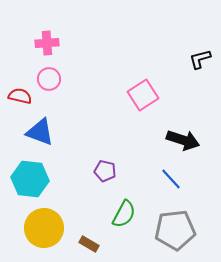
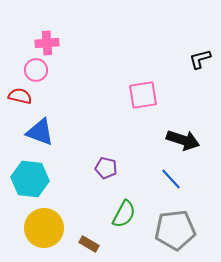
pink circle: moved 13 px left, 9 px up
pink square: rotated 24 degrees clockwise
purple pentagon: moved 1 px right, 3 px up
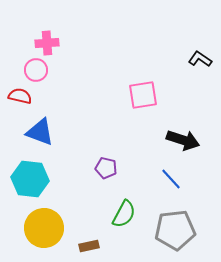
black L-shape: rotated 50 degrees clockwise
brown rectangle: moved 2 px down; rotated 42 degrees counterclockwise
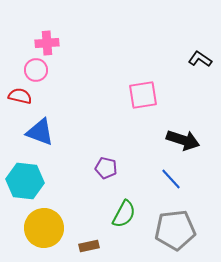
cyan hexagon: moved 5 px left, 2 px down
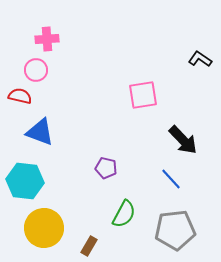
pink cross: moved 4 px up
black arrow: rotated 28 degrees clockwise
brown rectangle: rotated 48 degrees counterclockwise
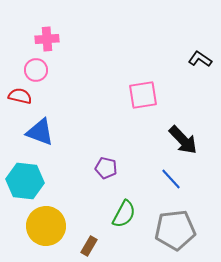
yellow circle: moved 2 px right, 2 px up
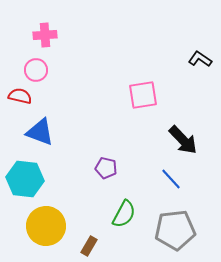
pink cross: moved 2 px left, 4 px up
cyan hexagon: moved 2 px up
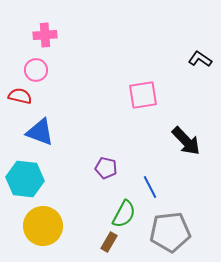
black arrow: moved 3 px right, 1 px down
blue line: moved 21 px left, 8 px down; rotated 15 degrees clockwise
yellow circle: moved 3 px left
gray pentagon: moved 5 px left, 2 px down
brown rectangle: moved 20 px right, 4 px up
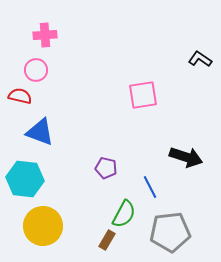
black arrow: moved 16 px down; rotated 28 degrees counterclockwise
brown rectangle: moved 2 px left, 2 px up
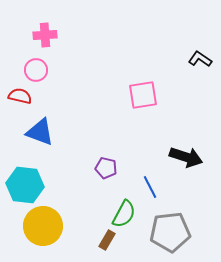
cyan hexagon: moved 6 px down
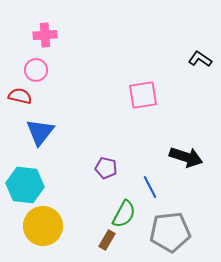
blue triangle: rotated 48 degrees clockwise
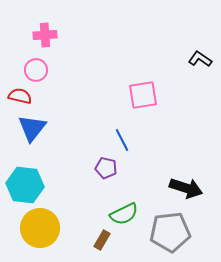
blue triangle: moved 8 px left, 4 px up
black arrow: moved 31 px down
blue line: moved 28 px left, 47 px up
green semicircle: rotated 36 degrees clockwise
yellow circle: moved 3 px left, 2 px down
brown rectangle: moved 5 px left
